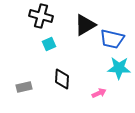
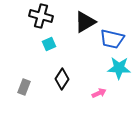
black triangle: moved 3 px up
black diamond: rotated 30 degrees clockwise
gray rectangle: rotated 56 degrees counterclockwise
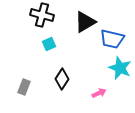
black cross: moved 1 px right, 1 px up
cyan star: moved 1 px right; rotated 20 degrees clockwise
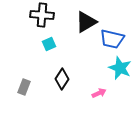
black cross: rotated 10 degrees counterclockwise
black triangle: moved 1 px right
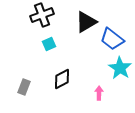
black cross: rotated 25 degrees counterclockwise
blue trapezoid: rotated 25 degrees clockwise
cyan star: rotated 10 degrees clockwise
black diamond: rotated 30 degrees clockwise
pink arrow: rotated 64 degrees counterclockwise
